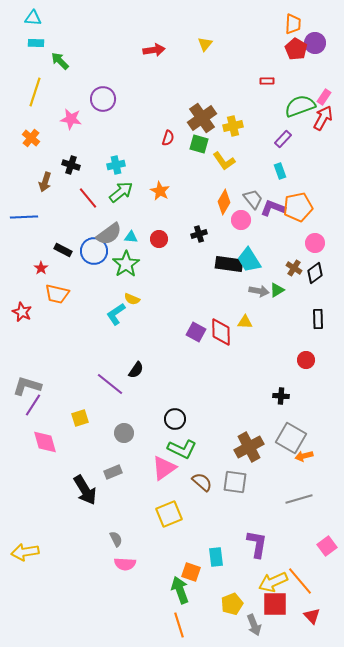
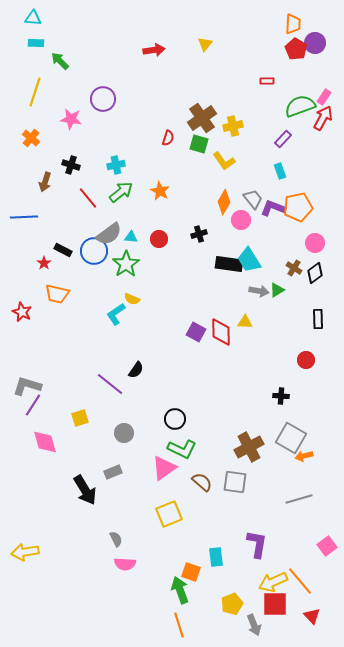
red star at (41, 268): moved 3 px right, 5 px up
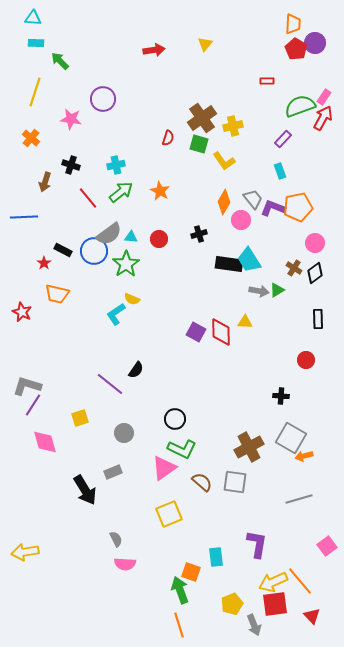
red square at (275, 604): rotated 8 degrees counterclockwise
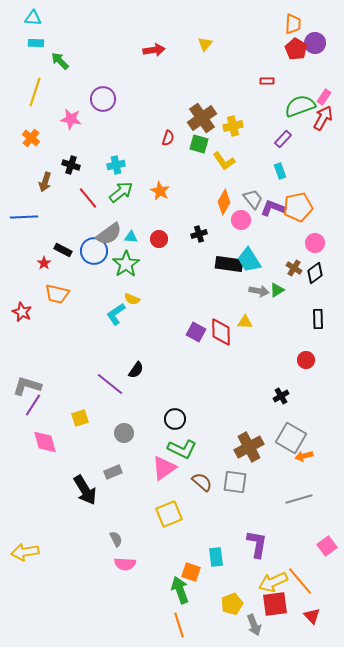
black cross at (281, 396): rotated 35 degrees counterclockwise
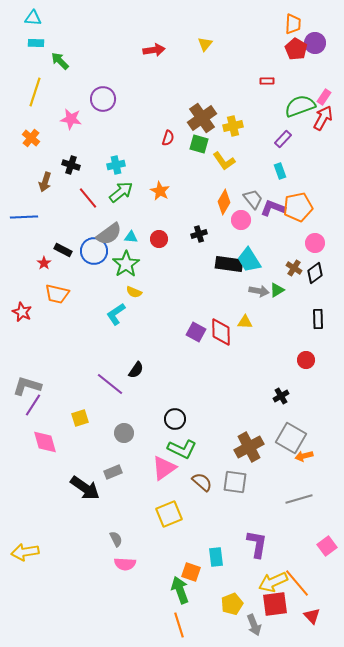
yellow semicircle at (132, 299): moved 2 px right, 7 px up
black arrow at (85, 490): moved 2 px up; rotated 24 degrees counterclockwise
orange line at (300, 581): moved 3 px left, 2 px down
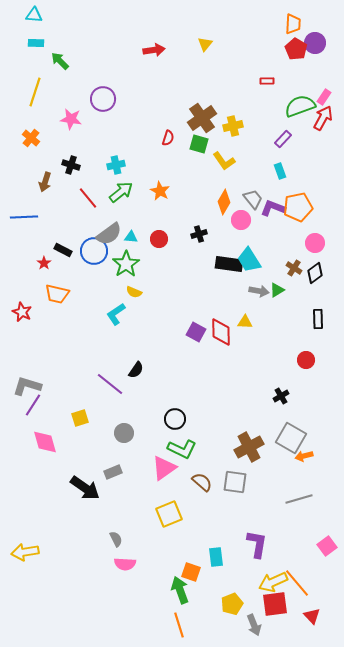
cyan triangle at (33, 18): moved 1 px right, 3 px up
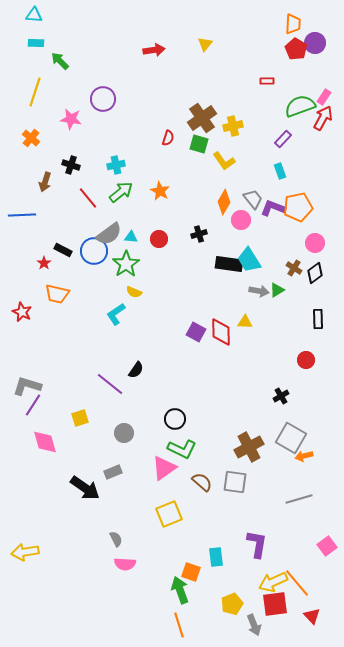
blue line at (24, 217): moved 2 px left, 2 px up
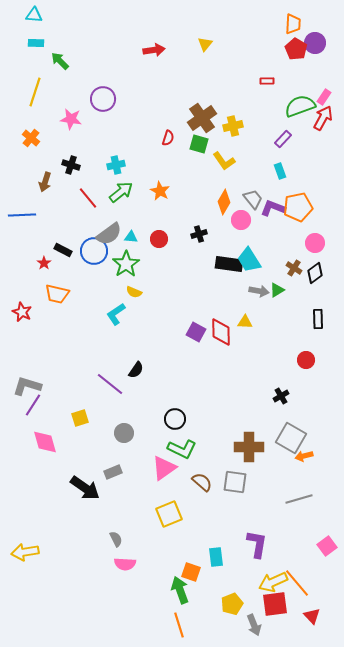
brown cross at (249, 447): rotated 28 degrees clockwise
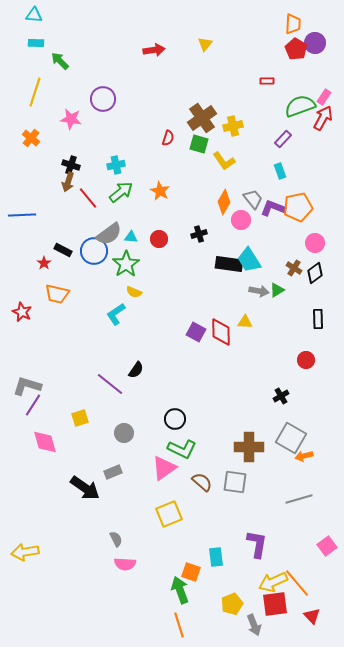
brown arrow at (45, 182): moved 23 px right
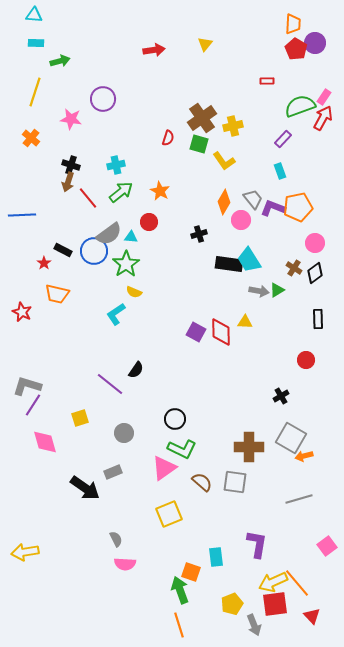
green arrow at (60, 61): rotated 120 degrees clockwise
red circle at (159, 239): moved 10 px left, 17 px up
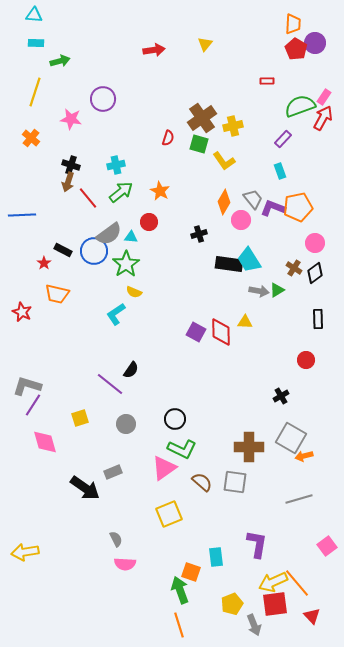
black semicircle at (136, 370): moved 5 px left
gray circle at (124, 433): moved 2 px right, 9 px up
